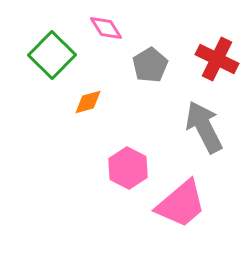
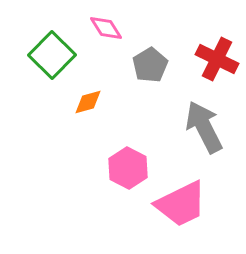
pink trapezoid: rotated 14 degrees clockwise
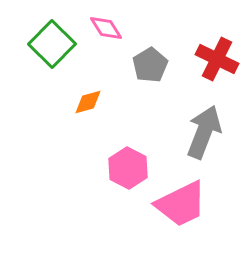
green square: moved 11 px up
gray arrow: moved 5 px down; rotated 48 degrees clockwise
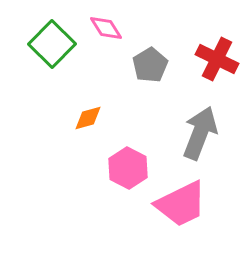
orange diamond: moved 16 px down
gray arrow: moved 4 px left, 1 px down
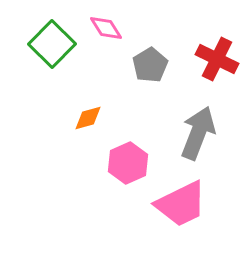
gray arrow: moved 2 px left
pink hexagon: moved 5 px up; rotated 9 degrees clockwise
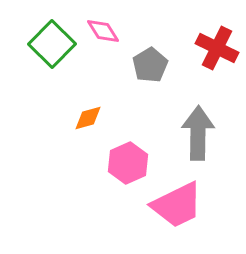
pink diamond: moved 3 px left, 3 px down
red cross: moved 11 px up
gray arrow: rotated 20 degrees counterclockwise
pink trapezoid: moved 4 px left, 1 px down
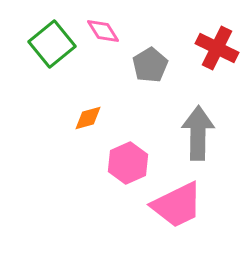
green square: rotated 6 degrees clockwise
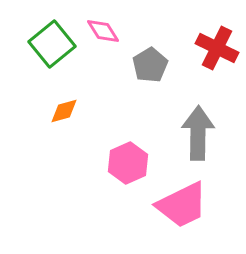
orange diamond: moved 24 px left, 7 px up
pink trapezoid: moved 5 px right
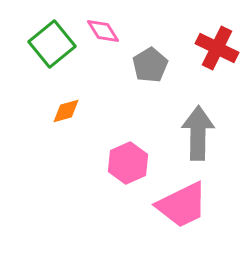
orange diamond: moved 2 px right
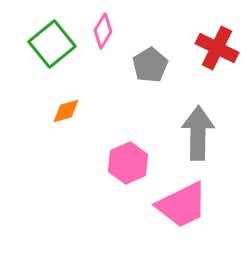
pink diamond: rotated 64 degrees clockwise
